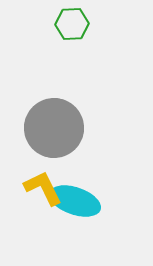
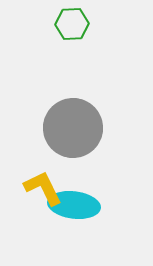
gray circle: moved 19 px right
cyan ellipse: moved 1 px left, 4 px down; rotated 12 degrees counterclockwise
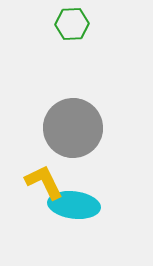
yellow L-shape: moved 1 px right, 6 px up
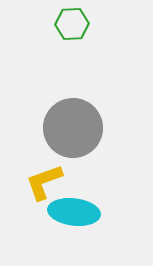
yellow L-shape: rotated 84 degrees counterclockwise
cyan ellipse: moved 7 px down
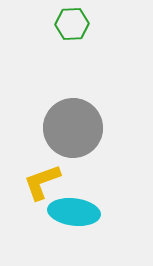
yellow L-shape: moved 2 px left
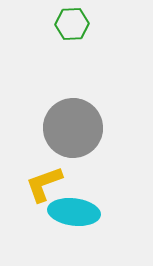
yellow L-shape: moved 2 px right, 2 px down
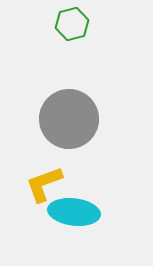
green hexagon: rotated 12 degrees counterclockwise
gray circle: moved 4 px left, 9 px up
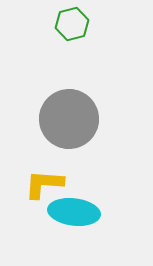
yellow L-shape: rotated 24 degrees clockwise
